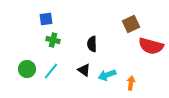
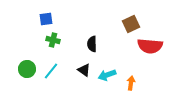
red semicircle: moved 1 px left; rotated 10 degrees counterclockwise
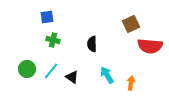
blue square: moved 1 px right, 2 px up
black triangle: moved 12 px left, 7 px down
cyan arrow: rotated 78 degrees clockwise
